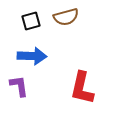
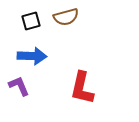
purple L-shape: rotated 15 degrees counterclockwise
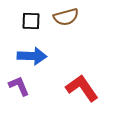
black square: rotated 18 degrees clockwise
red L-shape: rotated 132 degrees clockwise
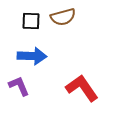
brown semicircle: moved 3 px left
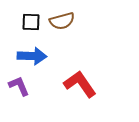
brown semicircle: moved 1 px left, 4 px down
black square: moved 1 px down
red L-shape: moved 2 px left, 4 px up
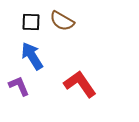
brown semicircle: rotated 45 degrees clockwise
blue arrow: rotated 124 degrees counterclockwise
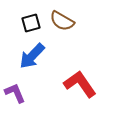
black square: moved 1 px down; rotated 18 degrees counterclockwise
blue arrow: rotated 104 degrees counterclockwise
purple L-shape: moved 4 px left, 7 px down
